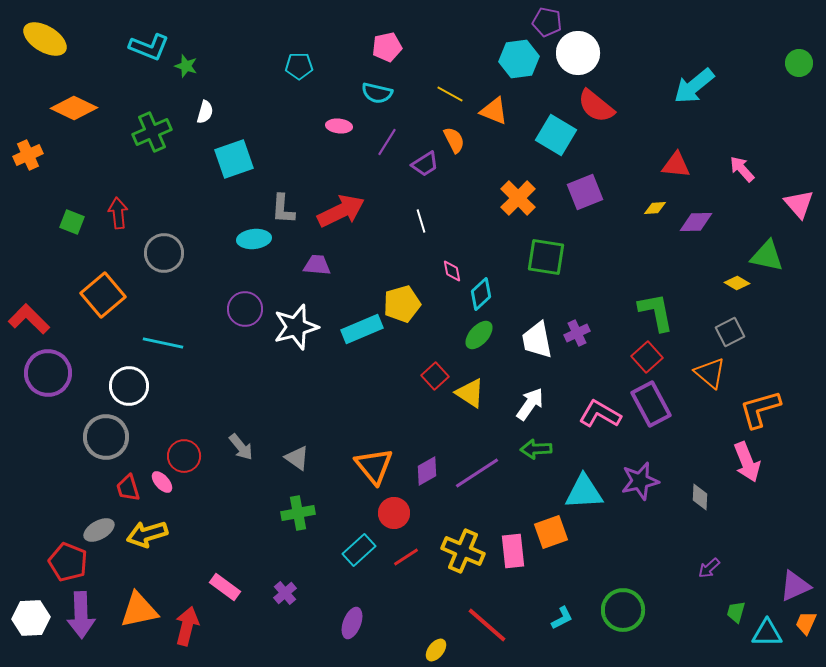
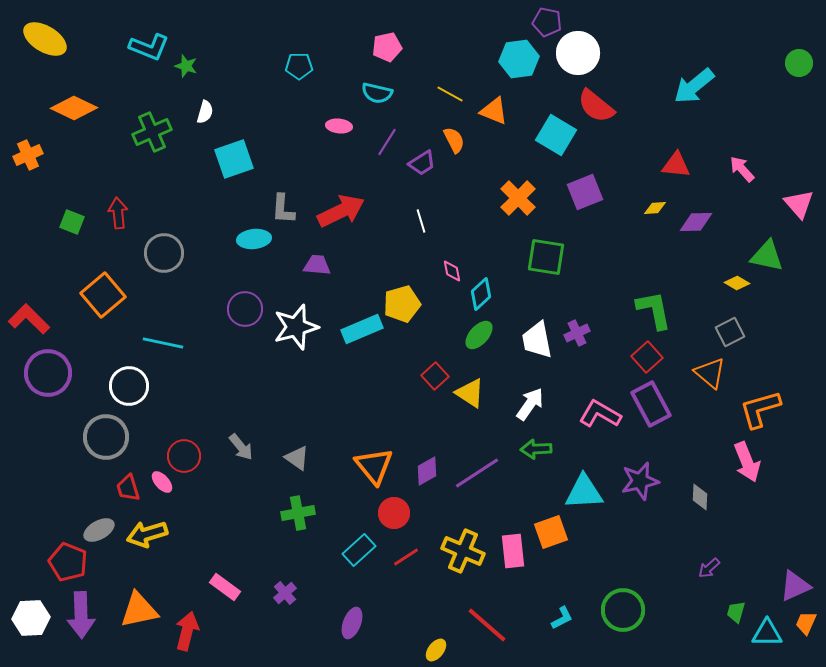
purple trapezoid at (425, 164): moved 3 px left, 1 px up
green L-shape at (656, 312): moved 2 px left, 2 px up
red arrow at (187, 626): moved 5 px down
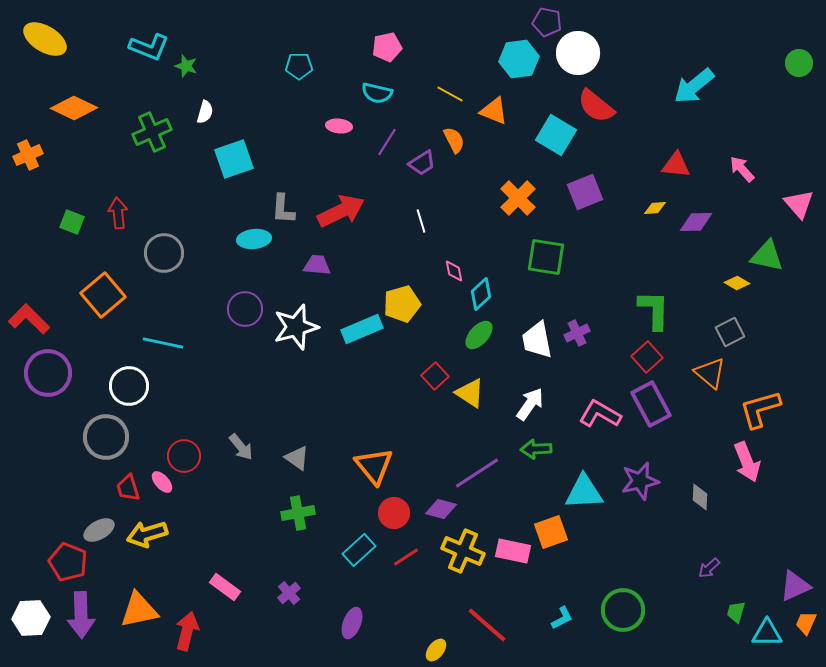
pink diamond at (452, 271): moved 2 px right
green L-shape at (654, 310): rotated 12 degrees clockwise
purple diamond at (427, 471): moved 14 px right, 38 px down; rotated 44 degrees clockwise
pink rectangle at (513, 551): rotated 72 degrees counterclockwise
purple cross at (285, 593): moved 4 px right
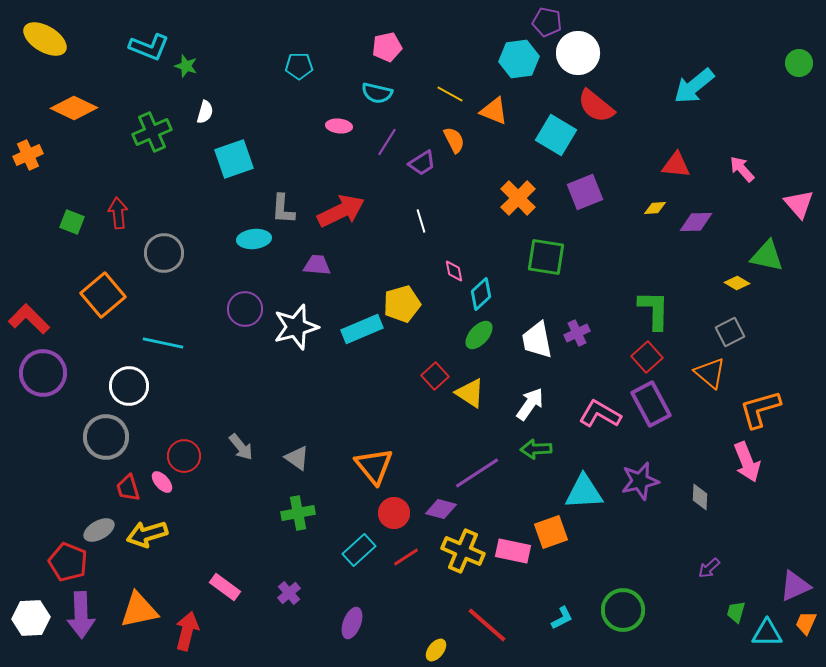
purple circle at (48, 373): moved 5 px left
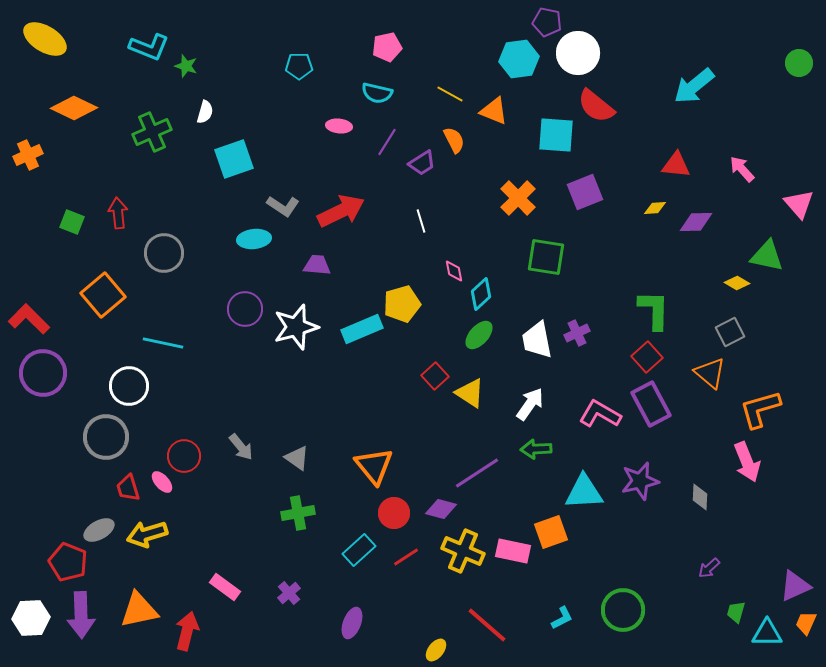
cyan square at (556, 135): rotated 27 degrees counterclockwise
gray L-shape at (283, 209): moved 3 px up; rotated 60 degrees counterclockwise
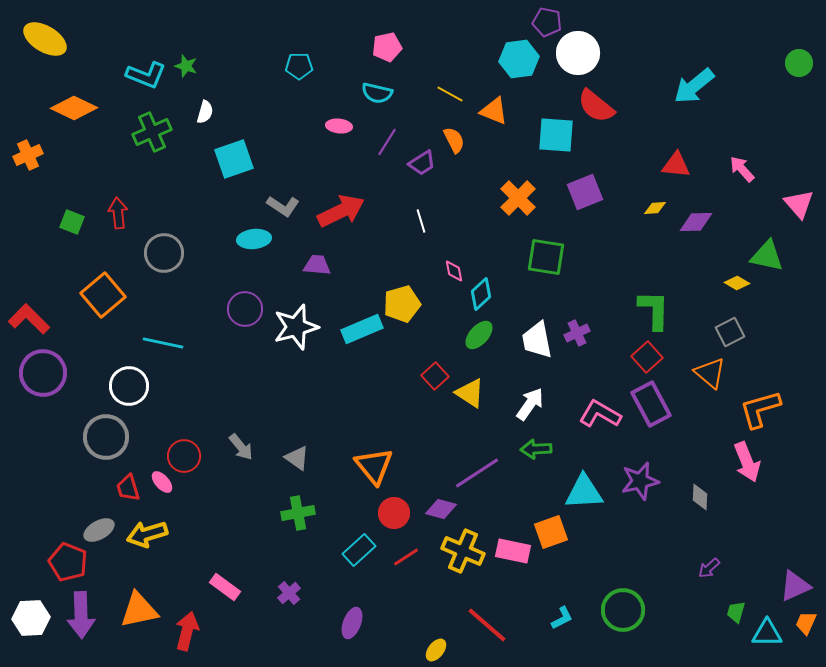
cyan L-shape at (149, 47): moved 3 px left, 28 px down
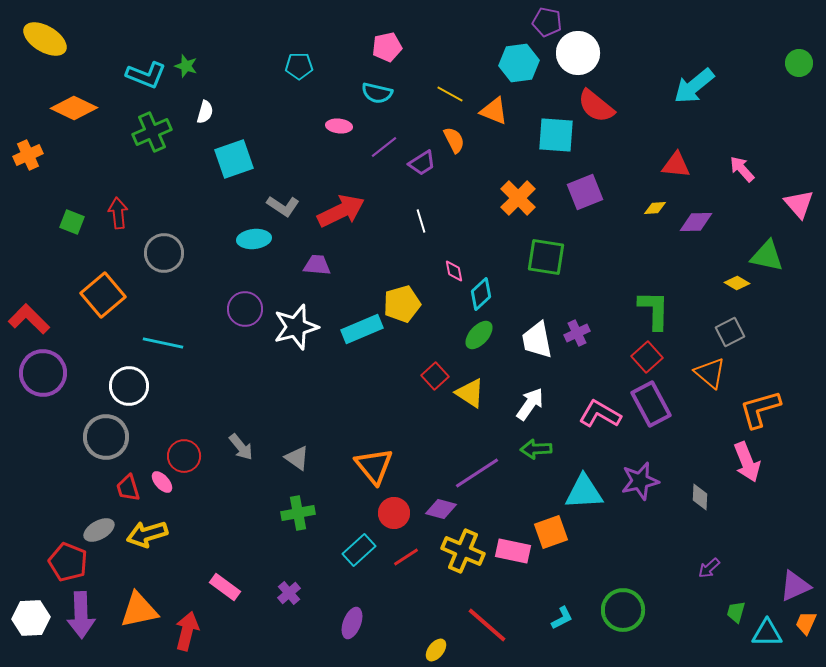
cyan hexagon at (519, 59): moved 4 px down
purple line at (387, 142): moved 3 px left, 5 px down; rotated 20 degrees clockwise
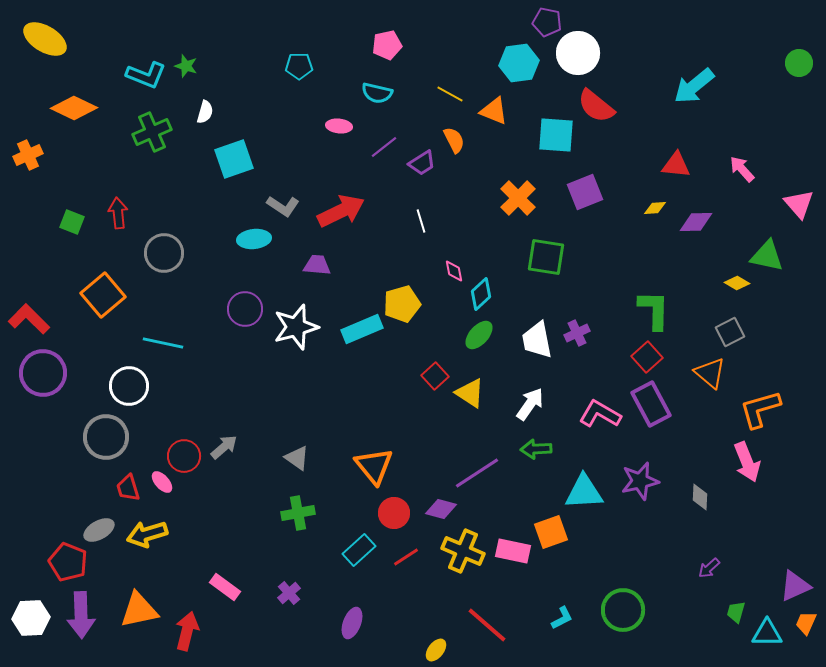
pink pentagon at (387, 47): moved 2 px up
gray arrow at (241, 447): moved 17 px left; rotated 92 degrees counterclockwise
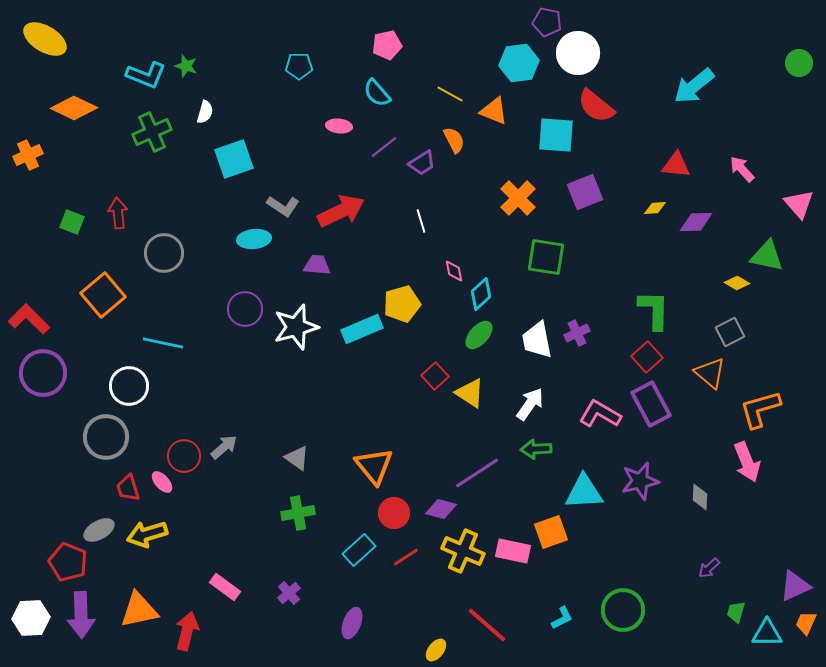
cyan semicircle at (377, 93): rotated 36 degrees clockwise
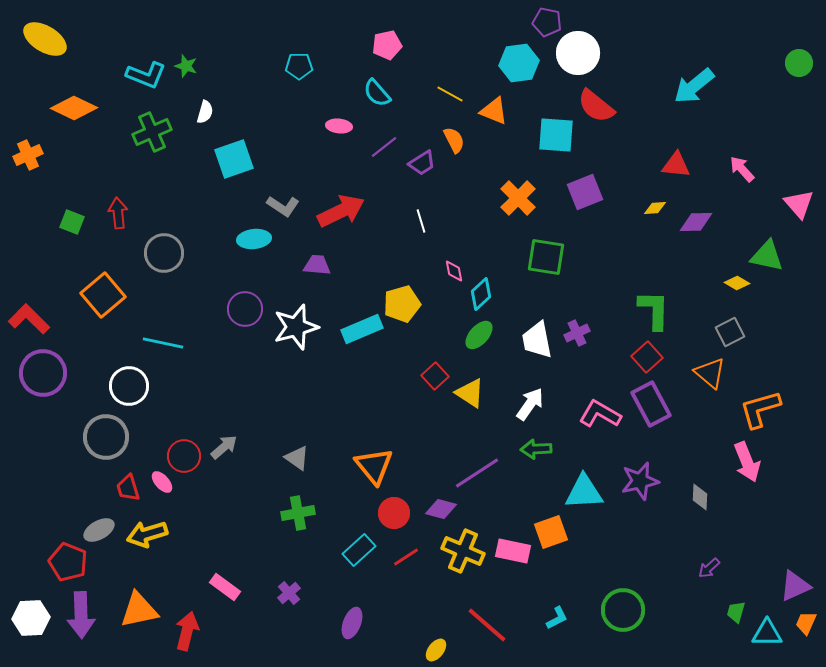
cyan L-shape at (562, 618): moved 5 px left
